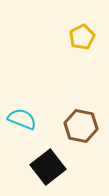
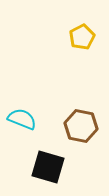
black square: rotated 36 degrees counterclockwise
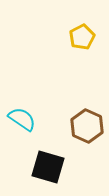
cyan semicircle: rotated 12 degrees clockwise
brown hexagon: moved 6 px right; rotated 12 degrees clockwise
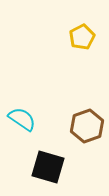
brown hexagon: rotated 16 degrees clockwise
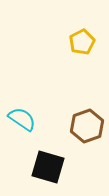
yellow pentagon: moved 5 px down
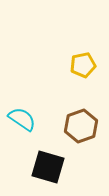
yellow pentagon: moved 1 px right, 23 px down; rotated 15 degrees clockwise
brown hexagon: moved 6 px left
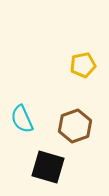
cyan semicircle: rotated 148 degrees counterclockwise
brown hexagon: moved 6 px left
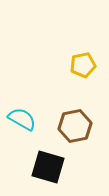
cyan semicircle: rotated 144 degrees clockwise
brown hexagon: rotated 8 degrees clockwise
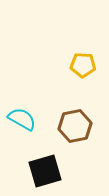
yellow pentagon: rotated 15 degrees clockwise
black square: moved 3 px left, 4 px down; rotated 32 degrees counterclockwise
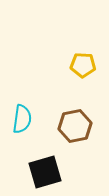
cyan semicircle: rotated 68 degrees clockwise
black square: moved 1 px down
